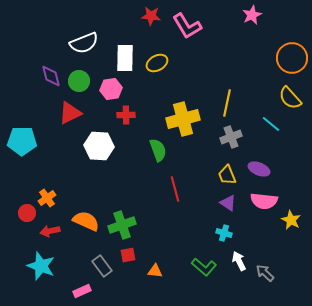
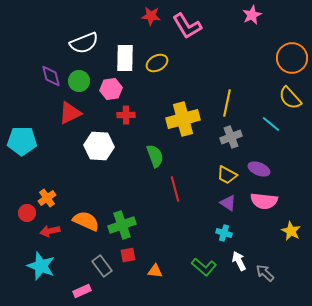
green semicircle: moved 3 px left, 6 px down
yellow trapezoid: rotated 40 degrees counterclockwise
yellow star: moved 11 px down
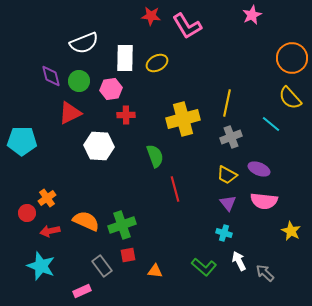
purple triangle: rotated 18 degrees clockwise
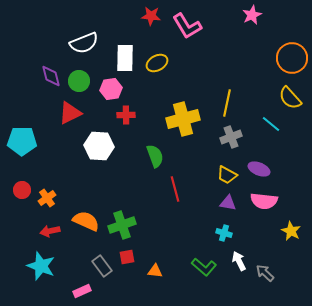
purple triangle: rotated 42 degrees counterclockwise
red circle: moved 5 px left, 23 px up
red square: moved 1 px left, 2 px down
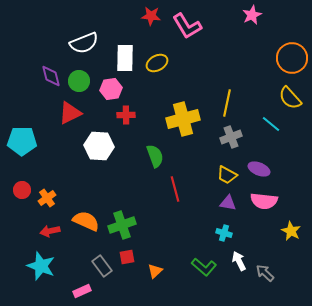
orange triangle: rotated 49 degrees counterclockwise
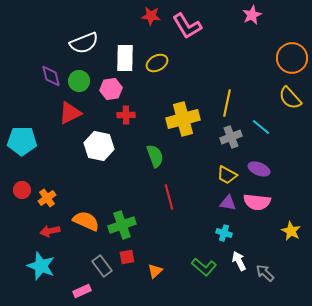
cyan line: moved 10 px left, 3 px down
white hexagon: rotated 8 degrees clockwise
red line: moved 6 px left, 8 px down
pink semicircle: moved 7 px left, 1 px down
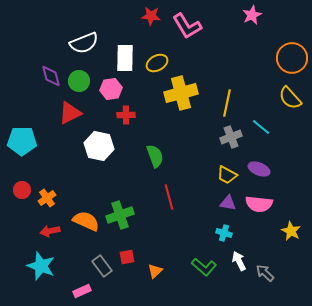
yellow cross: moved 2 px left, 26 px up
pink semicircle: moved 2 px right, 2 px down
green cross: moved 2 px left, 10 px up
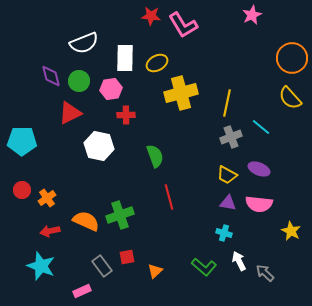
pink L-shape: moved 4 px left, 1 px up
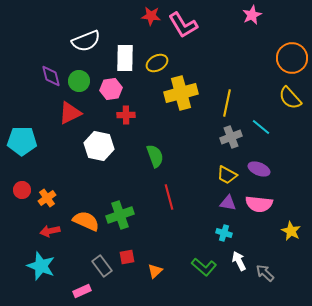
white semicircle: moved 2 px right, 2 px up
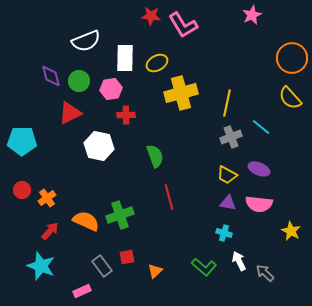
red arrow: rotated 144 degrees clockwise
